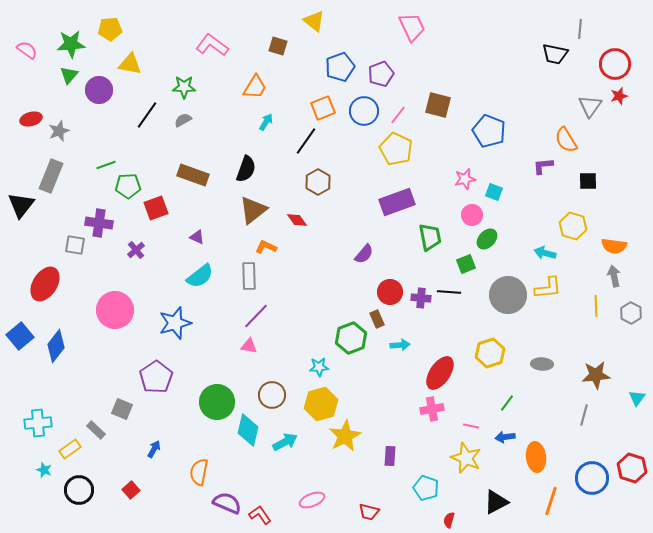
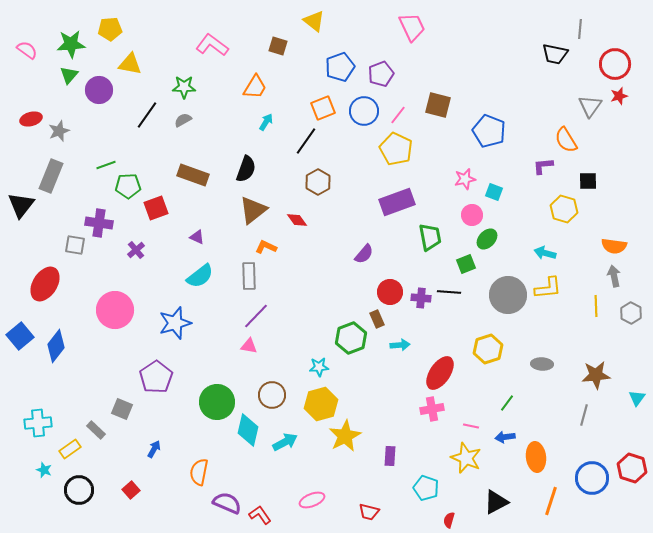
yellow hexagon at (573, 226): moved 9 px left, 17 px up
yellow hexagon at (490, 353): moved 2 px left, 4 px up
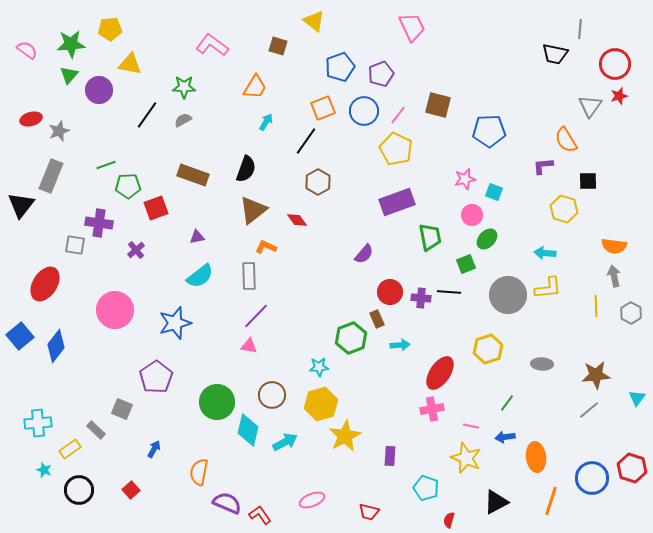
blue pentagon at (489, 131): rotated 24 degrees counterclockwise
purple triangle at (197, 237): rotated 35 degrees counterclockwise
cyan arrow at (545, 253): rotated 10 degrees counterclockwise
gray line at (584, 415): moved 5 px right, 5 px up; rotated 35 degrees clockwise
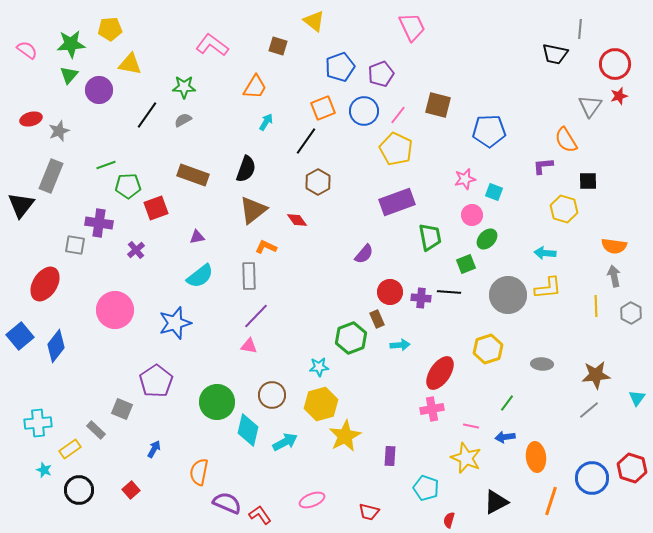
purple pentagon at (156, 377): moved 4 px down
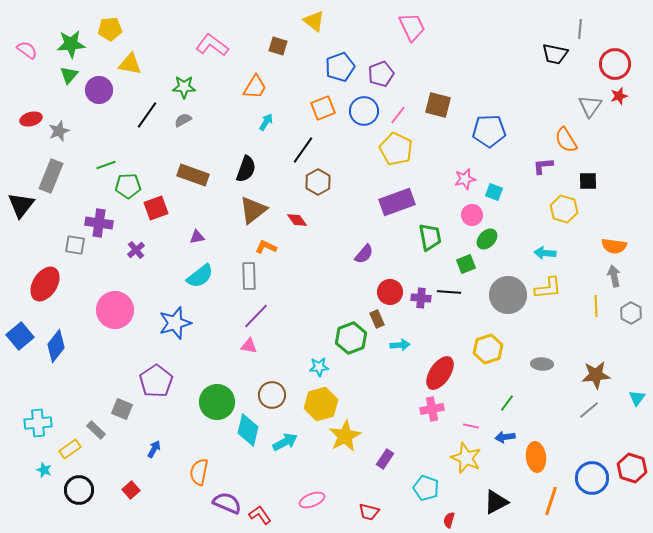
black line at (306, 141): moved 3 px left, 9 px down
purple rectangle at (390, 456): moved 5 px left, 3 px down; rotated 30 degrees clockwise
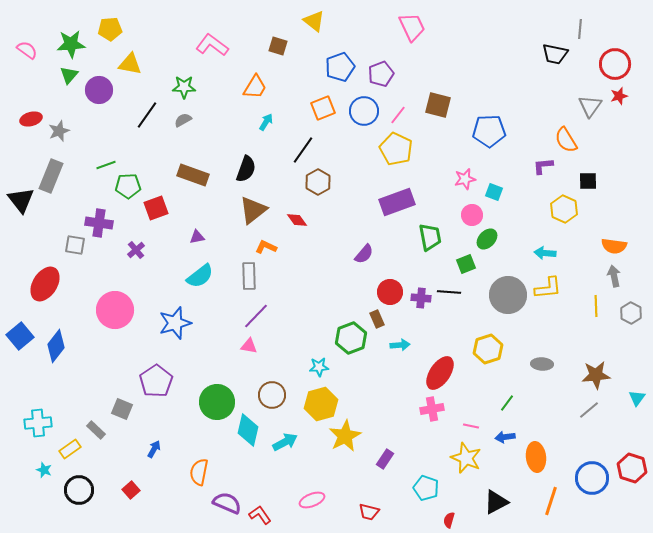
black triangle at (21, 205): moved 5 px up; rotated 16 degrees counterclockwise
yellow hexagon at (564, 209): rotated 8 degrees clockwise
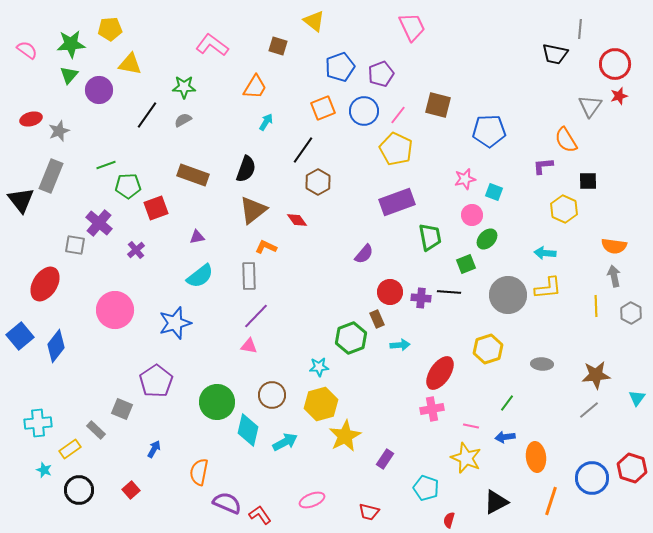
purple cross at (99, 223): rotated 32 degrees clockwise
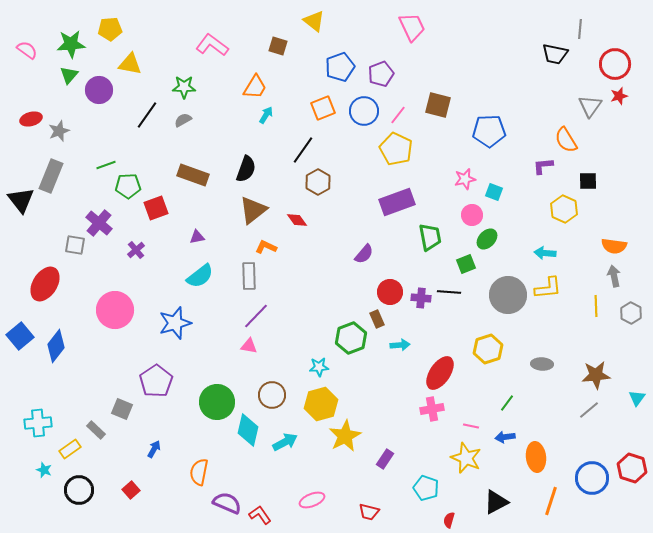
cyan arrow at (266, 122): moved 7 px up
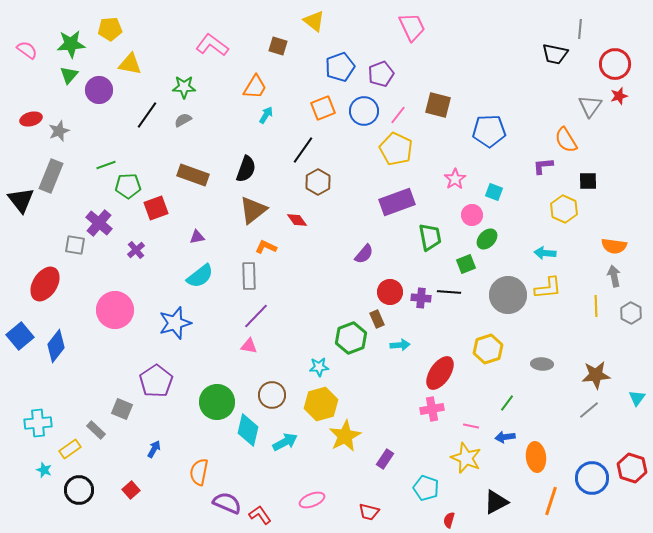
pink star at (465, 179): moved 10 px left; rotated 20 degrees counterclockwise
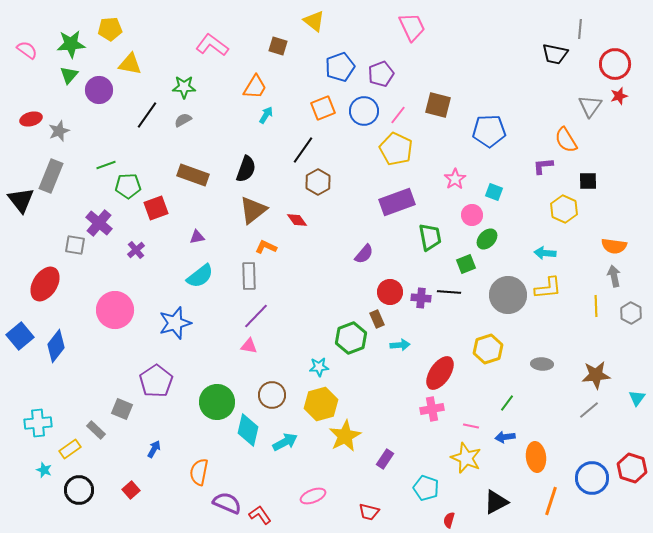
pink ellipse at (312, 500): moved 1 px right, 4 px up
